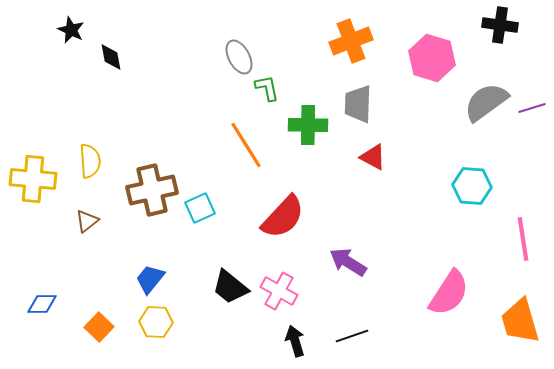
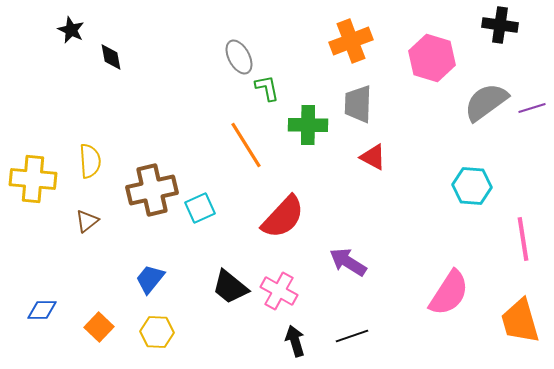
blue diamond: moved 6 px down
yellow hexagon: moved 1 px right, 10 px down
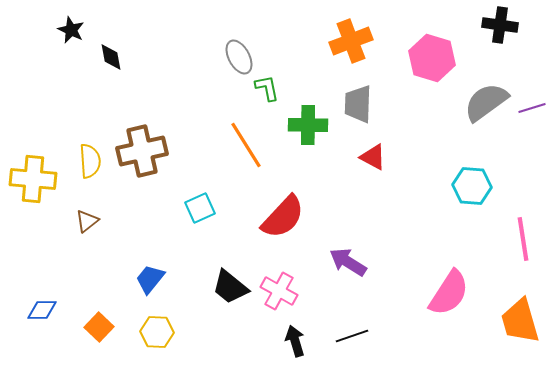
brown cross: moved 10 px left, 39 px up
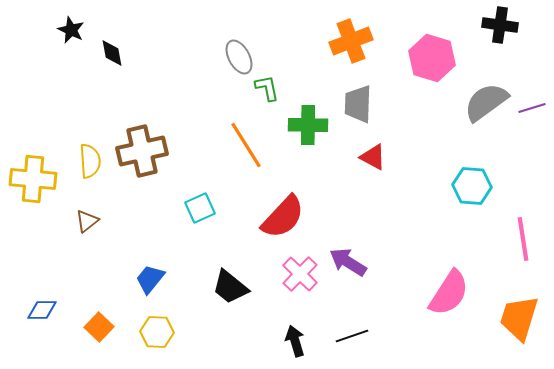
black diamond: moved 1 px right, 4 px up
pink cross: moved 21 px right, 17 px up; rotated 15 degrees clockwise
orange trapezoid: moved 1 px left, 3 px up; rotated 33 degrees clockwise
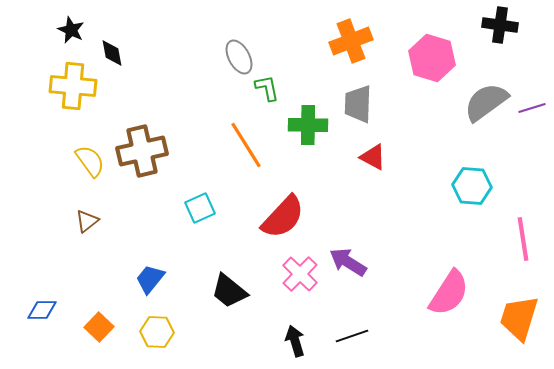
yellow semicircle: rotated 32 degrees counterclockwise
yellow cross: moved 40 px right, 93 px up
black trapezoid: moved 1 px left, 4 px down
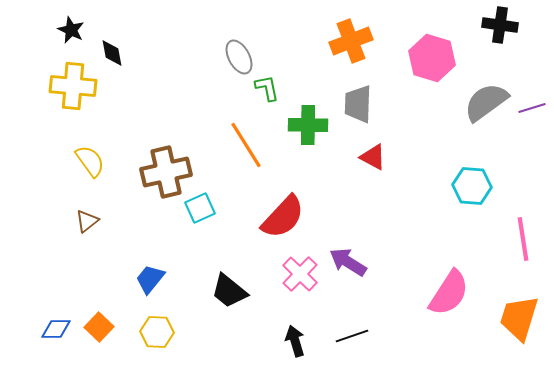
brown cross: moved 24 px right, 21 px down
blue diamond: moved 14 px right, 19 px down
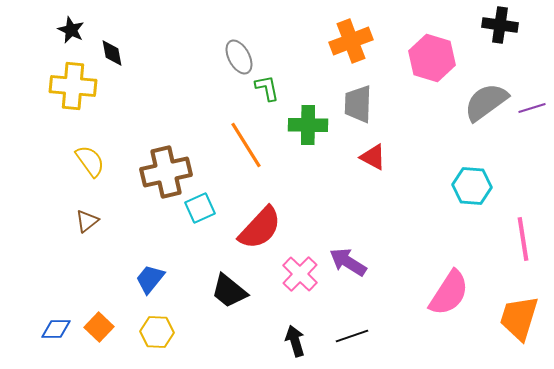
red semicircle: moved 23 px left, 11 px down
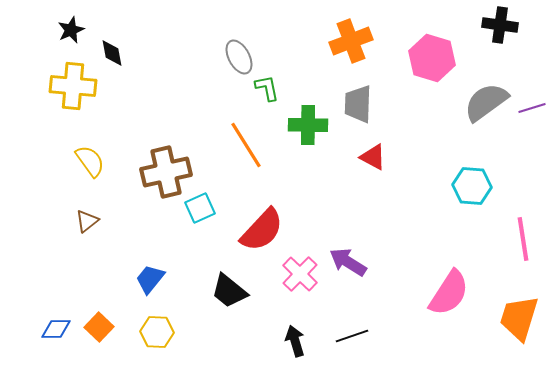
black star: rotated 24 degrees clockwise
red semicircle: moved 2 px right, 2 px down
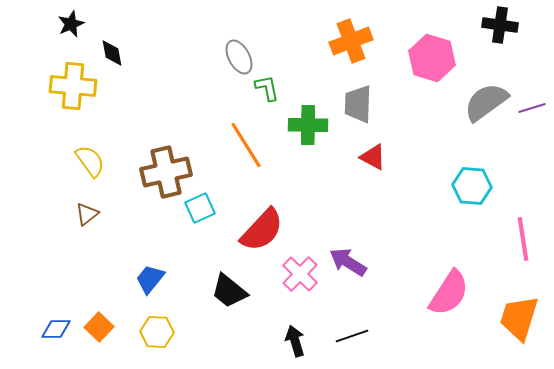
black star: moved 6 px up
brown triangle: moved 7 px up
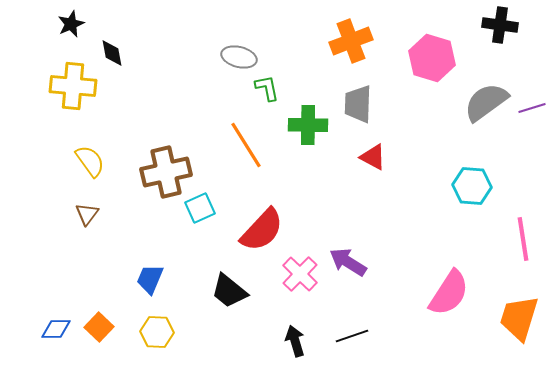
gray ellipse: rotated 48 degrees counterclockwise
brown triangle: rotated 15 degrees counterclockwise
blue trapezoid: rotated 16 degrees counterclockwise
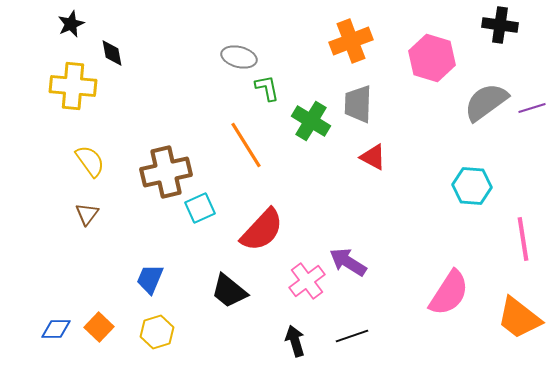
green cross: moved 3 px right, 4 px up; rotated 30 degrees clockwise
pink cross: moved 7 px right, 7 px down; rotated 9 degrees clockwise
orange trapezoid: rotated 69 degrees counterclockwise
yellow hexagon: rotated 20 degrees counterclockwise
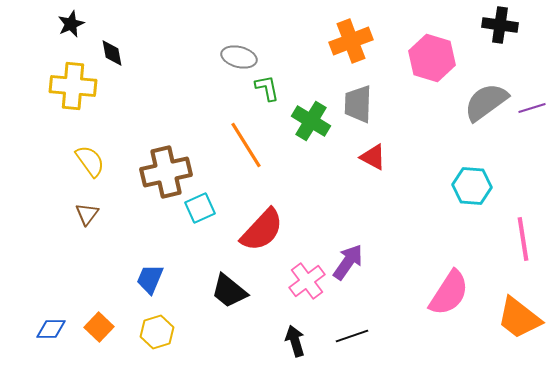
purple arrow: rotated 93 degrees clockwise
blue diamond: moved 5 px left
